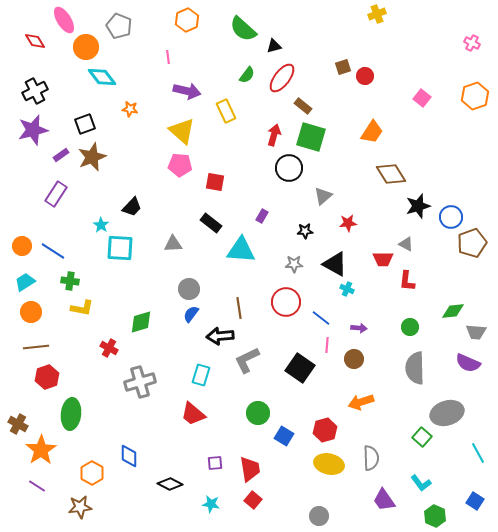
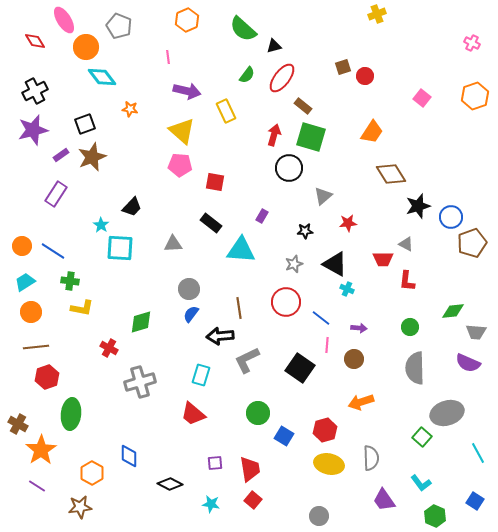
gray star at (294, 264): rotated 18 degrees counterclockwise
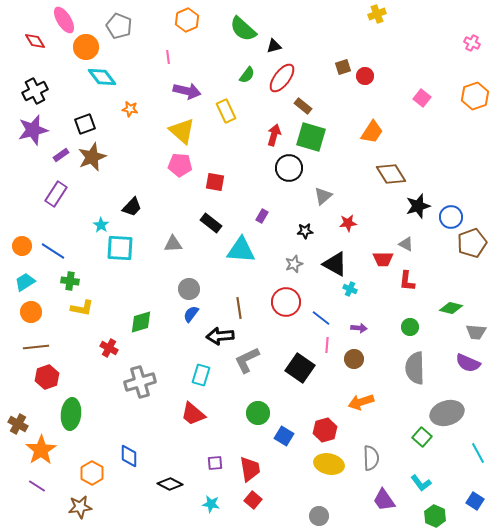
cyan cross at (347, 289): moved 3 px right
green diamond at (453, 311): moved 2 px left, 3 px up; rotated 20 degrees clockwise
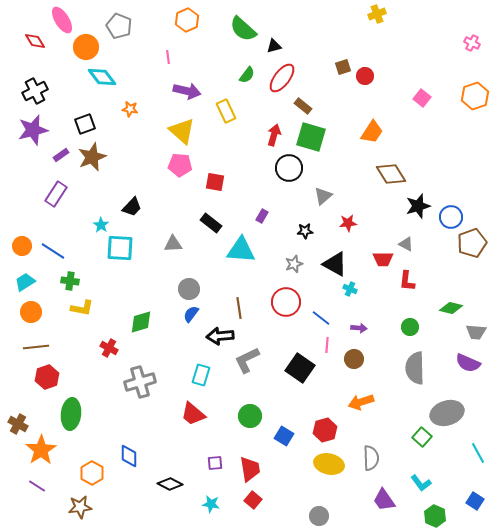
pink ellipse at (64, 20): moved 2 px left
green circle at (258, 413): moved 8 px left, 3 px down
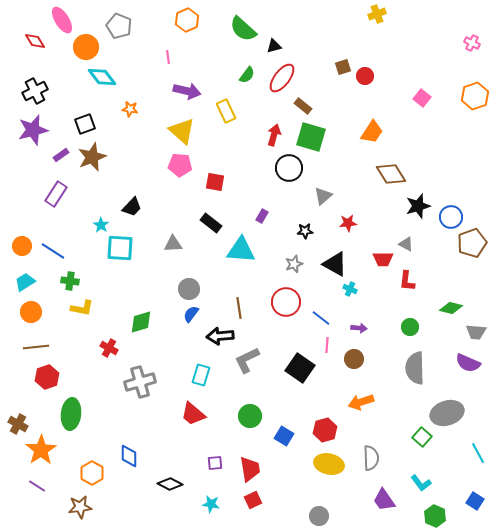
red square at (253, 500): rotated 24 degrees clockwise
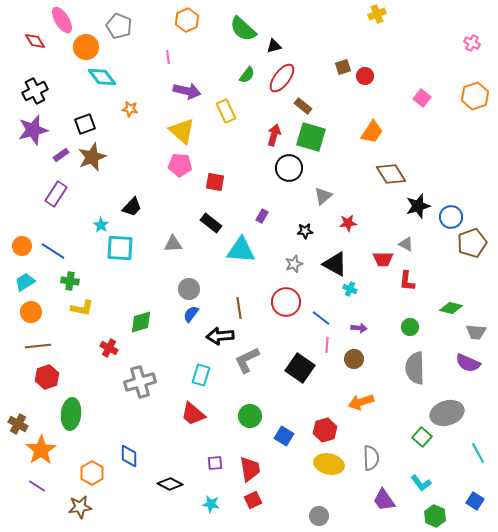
brown line at (36, 347): moved 2 px right, 1 px up
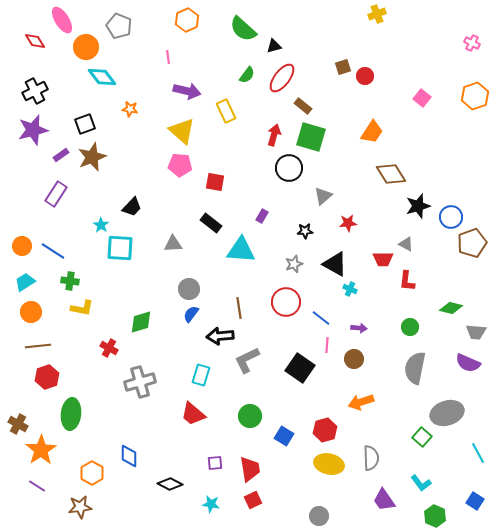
gray semicircle at (415, 368): rotated 12 degrees clockwise
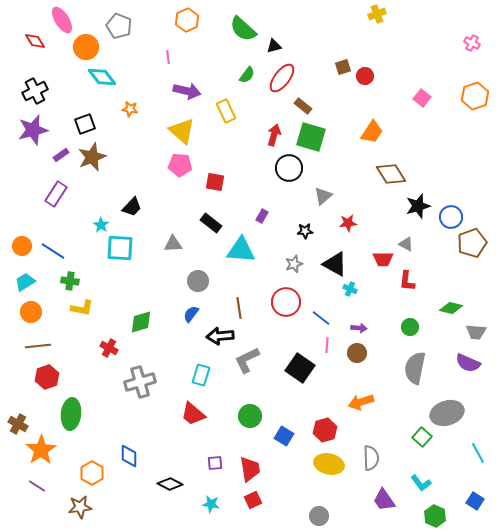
gray circle at (189, 289): moved 9 px right, 8 px up
brown circle at (354, 359): moved 3 px right, 6 px up
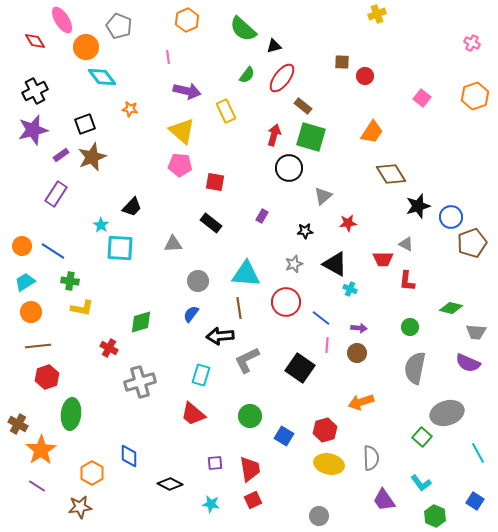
brown square at (343, 67): moved 1 px left, 5 px up; rotated 21 degrees clockwise
cyan triangle at (241, 250): moved 5 px right, 24 px down
